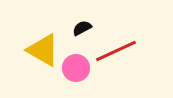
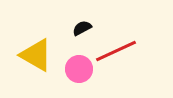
yellow triangle: moved 7 px left, 5 px down
pink circle: moved 3 px right, 1 px down
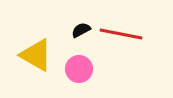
black semicircle: moved 1 px left, 2 px down
red line: moved 5 px right, 17 px up; rotated 36 degrees clockwise
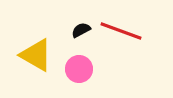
red line: moved 3 px up; rotated 9 degrees clockwise
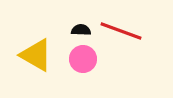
black semicircle: rotated 30 degrees clockwise
pink circle: moved 4 px right, 10 px up
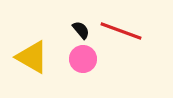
black semicircle: rotated 48 degrees clockwise
yellow triangle: moved 4 px left, 2 px down
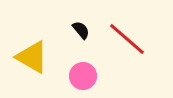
red line: moved 6 px right, 8 px down; rotated 21 degrees clockwise
pink circle: moved 17 px down
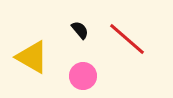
black semicircle: moved 1 px left
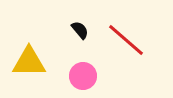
red line: moved 1 px left, 1 px down
yellow triangle: moved 3 px left, 5 px down; rotated 30 degrees counterclockwise
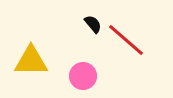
black semicircle: moved 13 px right, 6 px up
yellow triangle: moved 2 px right, 1 px up
